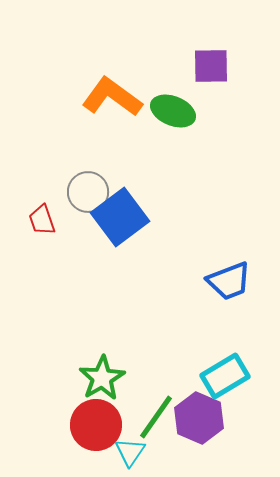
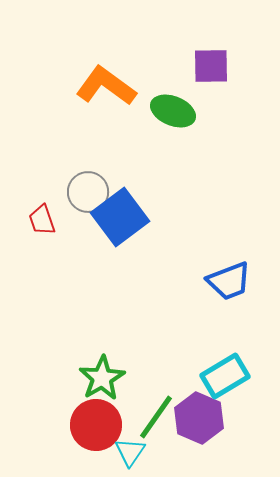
orange L-shape: moved 6 px left, 11 px up
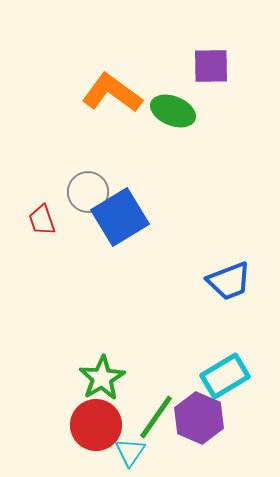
orange L-shape: moved 6 px right, 7 px down
blue square: rotated 6 degrees clockwise
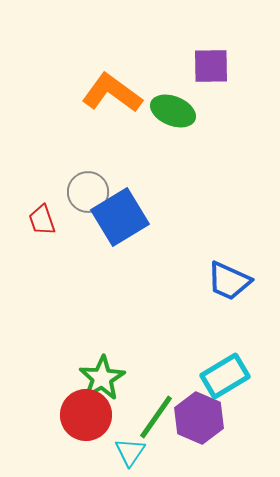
blue trapezoid: rotated 45 degrees clockwise
red circle: moved 10 px left, 10 px up
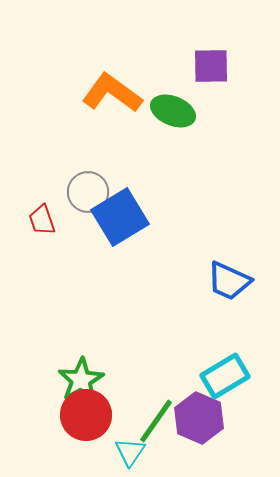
green star: moved 21 px left, 2 px down
green line: moved 4 px down
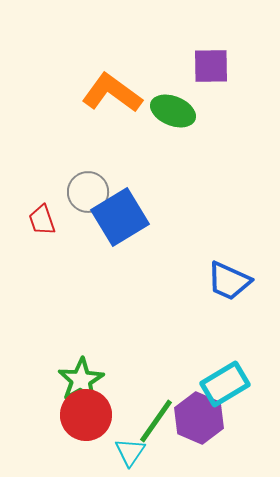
cyan rectangle: moved 8 px down
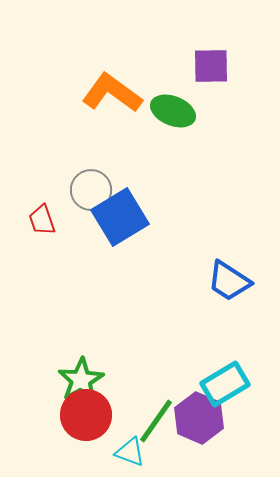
gray circle: moved 3 px right, 2 px up
blue trapezoid: rotated 9 degrees clockwise
cyan triangle: rotated 44 degrees counterclockwise
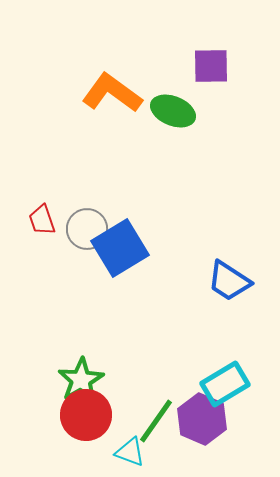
gray circle: moved 4 px left, 39 px down
blue square: moved 31 px down
purple hexagon: moved 3 px right, 1 px down
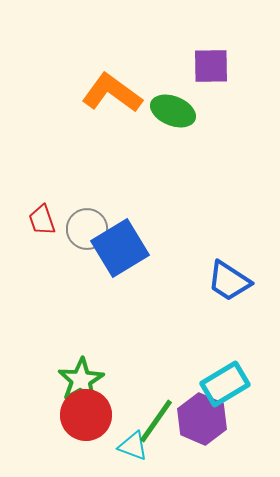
cyan triangle: moved 3 px right, 6 px up
